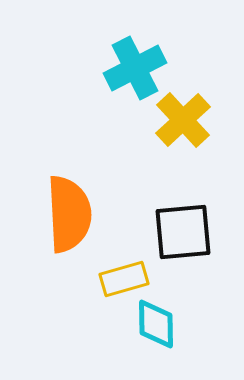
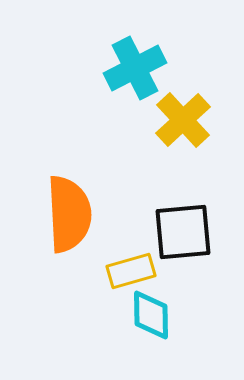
yellow rectangle: moved 7 px right, 8 px up
cyan diamond: moved 5 px left, 9 px up
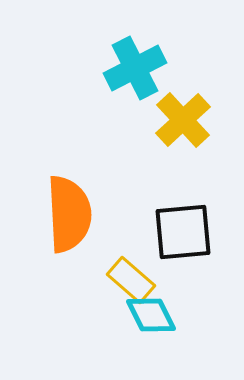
yellow rectangle: moved 9 px down; rotated 57 degrees clockwise
cyan diamond: rotated 26 degrees counterclockwise
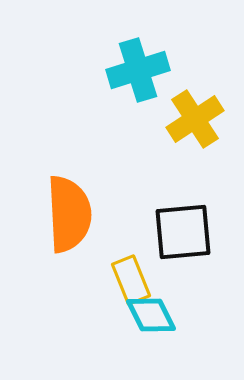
cyan cross: moved 3 px right, 2 px down; rotated 10 degrees clockwise
yellow cross: moved 12 px right, 1 px up; rotated 10 degrees clockwise
yellow rectangle: rotated 27 degrees clockwise
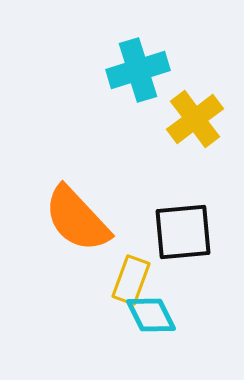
yellow cross: rotated 4 degrees counterclockwise
orange semicircle: moved 8 px right, 5 px down; rotated 140 degrees clockwise
yellow rectangle: rotated 42 degrees clockwise
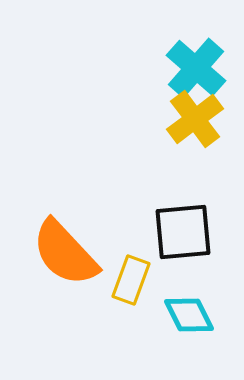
cyan cross: moved 58 px right, 2 px up; rotated 32 degrees counterclockwise
orange semicircle: moved 12 px left, 34 px down
cyan diamond: moved 38 px right
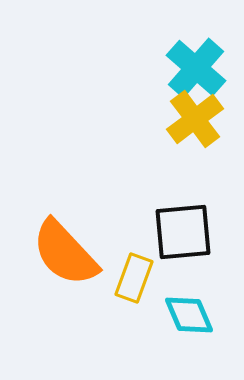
yellow rectangle: moved 3 px right, 2 px up
cyan diamond: rotated 4 degrees clockwise
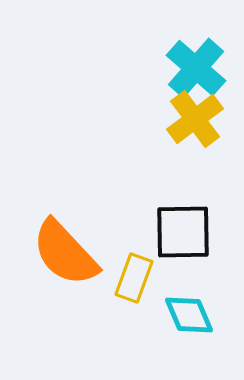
black square: rotated 4 degrees clockwise
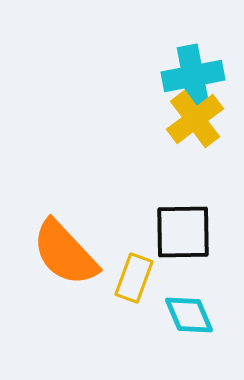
cyan cross: moved 3 px left, 8 px down; rotated 38 degrees clockwise
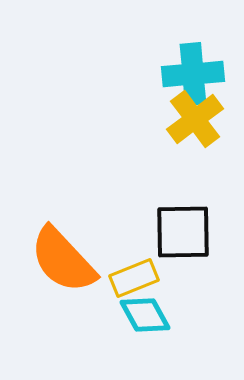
cyan cross: moved 2 px up; rotated 6 degrees clockwise
orange semicircle: moved 2 px left, 7 px down
yellow rectangle: rotated 48 degrees clockwise
cyan diamond: moved 44 px left; rotated 6 degrees counterclockwise
